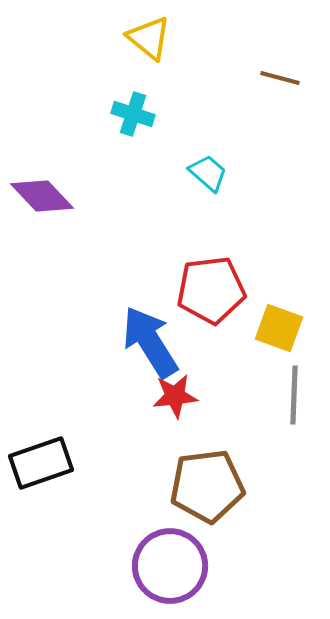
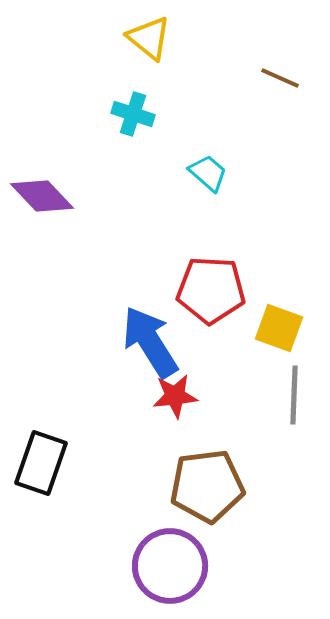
brown line: rotated 9 degrees clockwise
red pentagon: rotated 10 degrees clockwise
black rectangle: rotated 52 degrees counterclockwise
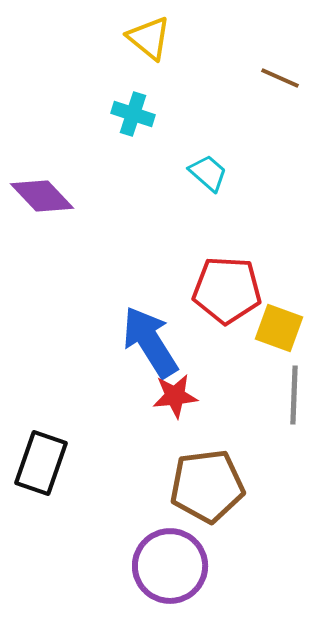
red pentagon: moved 16 px right
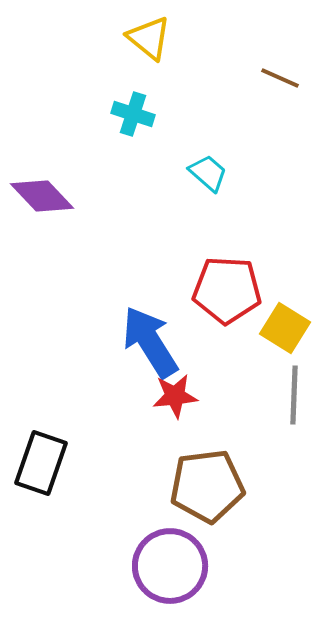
yellow square: moved 6 px right; rotated 12 degrees clockwise
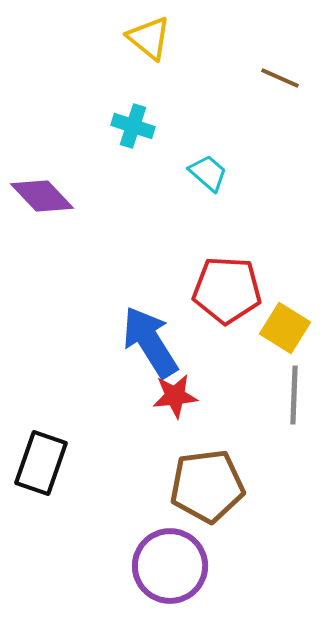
cyan cross: moved 12 px down
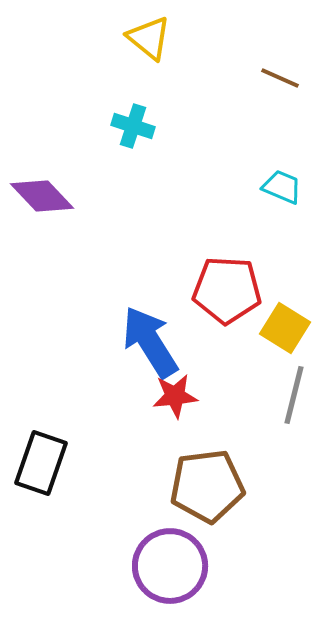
cyan trapezoid: moved 74 px right, 14 px down; rotated 18 degrees counterclockwise
gray line: rotated 12 degrees clockwise
